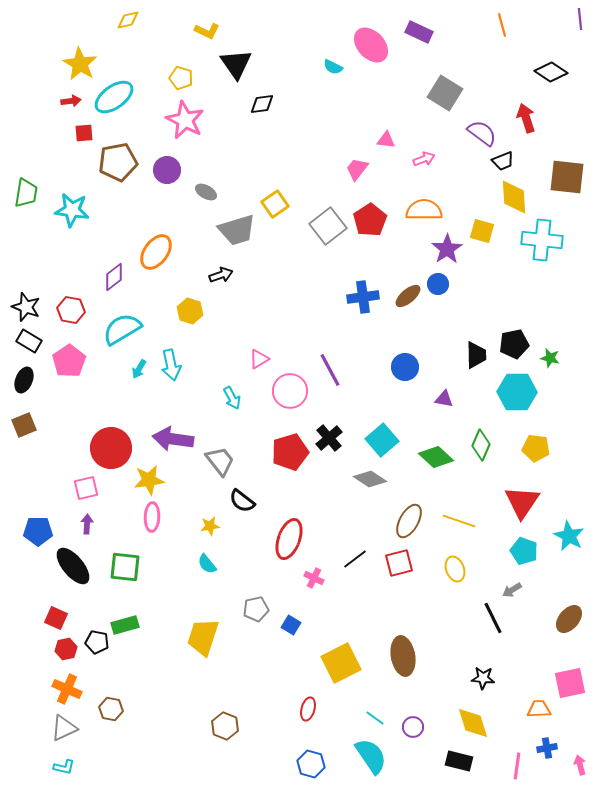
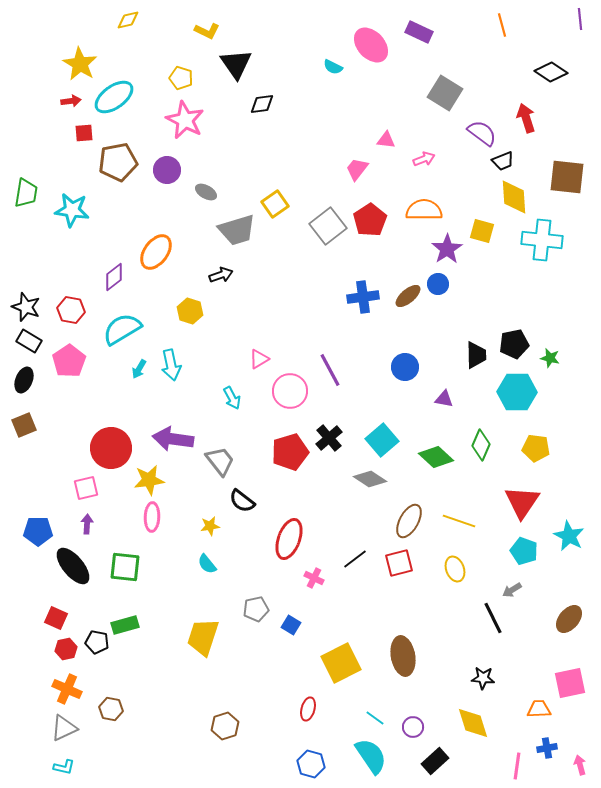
brown hexagon at (225, 726): rotated 20 degrees clockwise
black rectangle at (459, 761): moved 24 px left; rotated 56 degrees counterclockwise
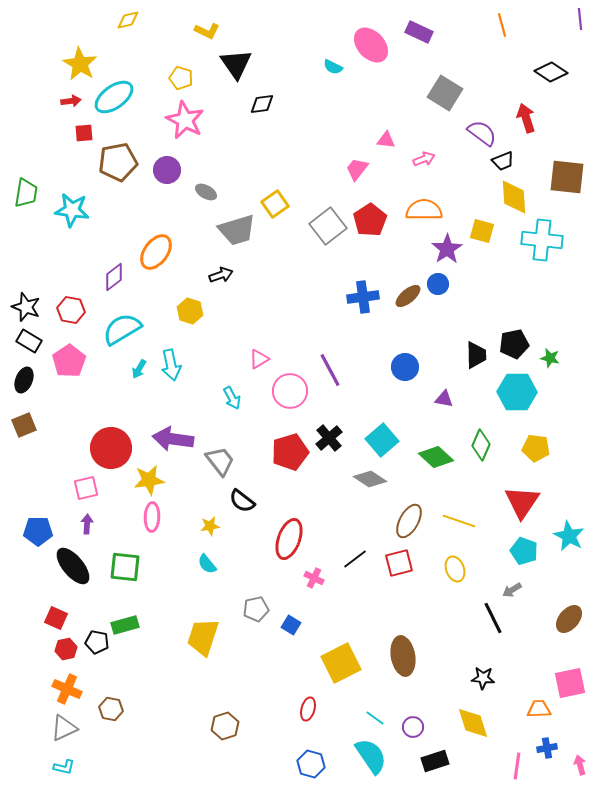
black rectangle at (435, 761): rotated 24 degrees clockwise
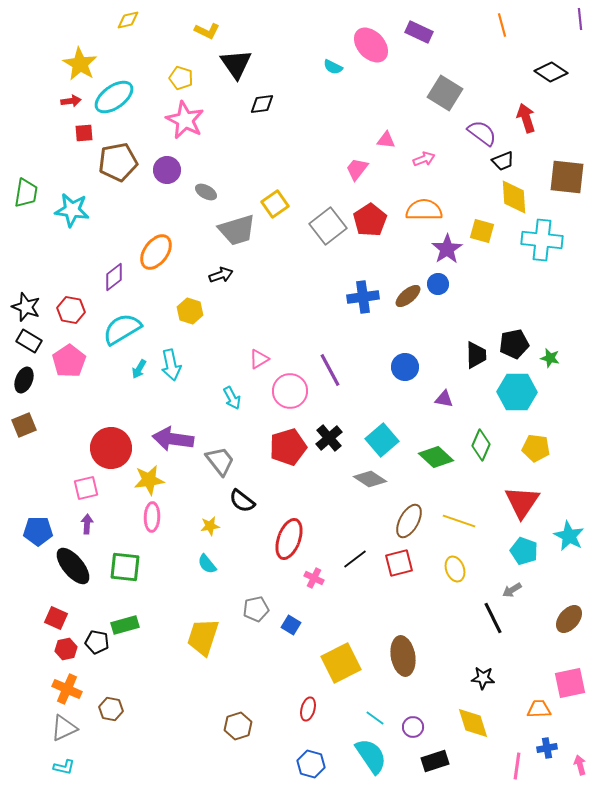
red pentagon at (290, 452): moved 2 px left, 5 px up
brown hexagon at (225, 726): moved 13 px right
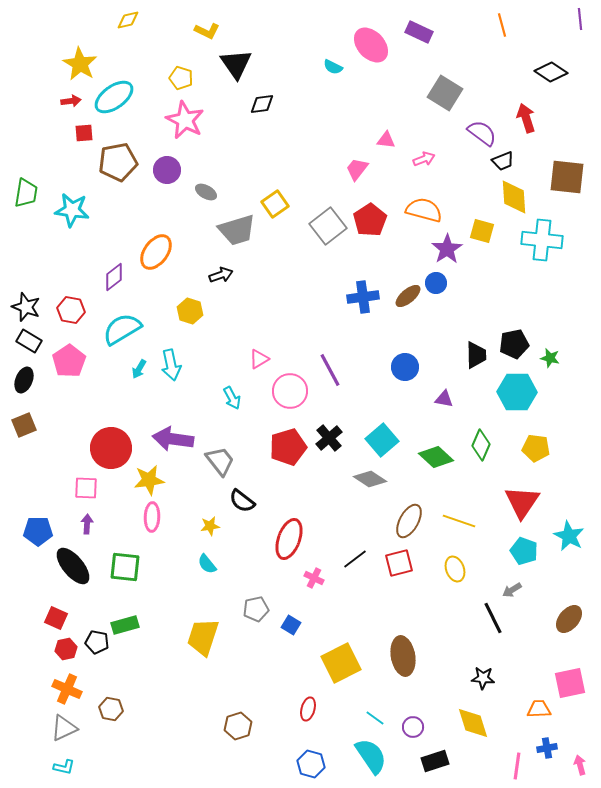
orange semicircle at (424, 210): rotated 15 degrees clockwise
blue circle at (438, 284): moved 2 px left, 1 px up
pink square at (86, 488): rotated 15 degrees clockwise
